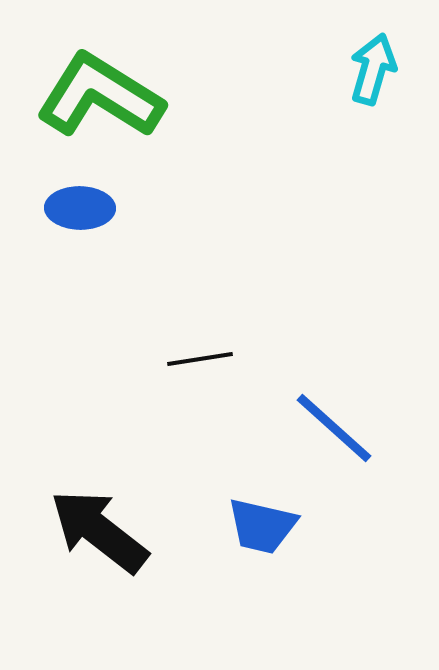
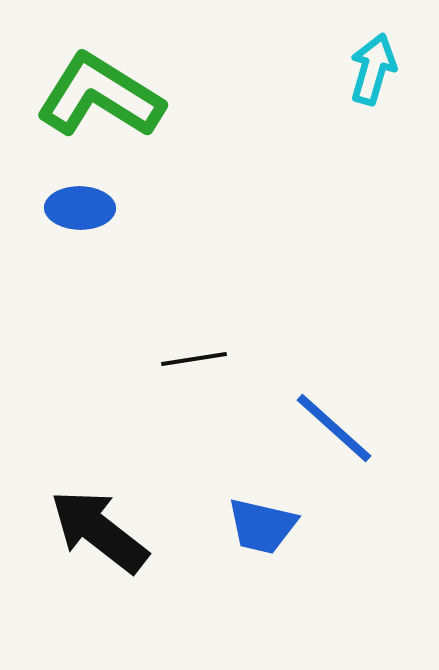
black line: moved 6 px left
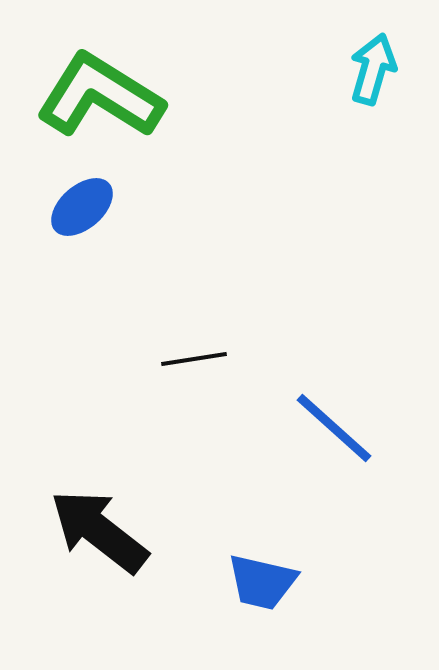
blue ellipse: moved 2 px right, 1 px up; rotated 42 degrees counterclockwise
blue trapezoid: moved 56 px down
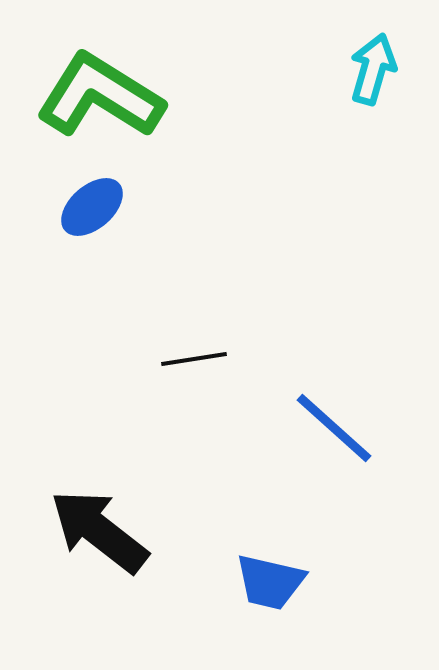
blue ellipse: moved 10 px right
blue trapezoid: moved 8 px right
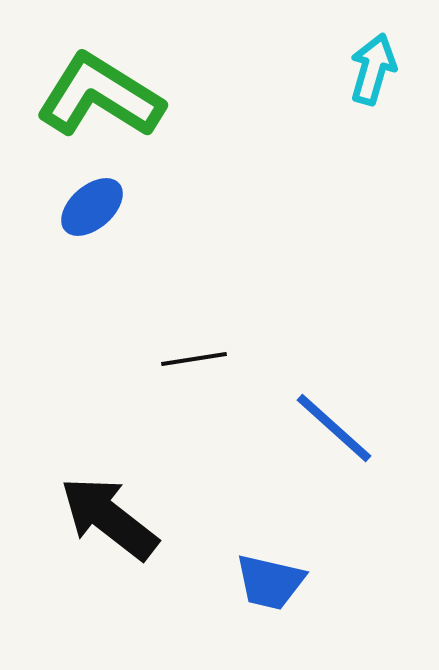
black arrow: moved 10 px right, 13 px up
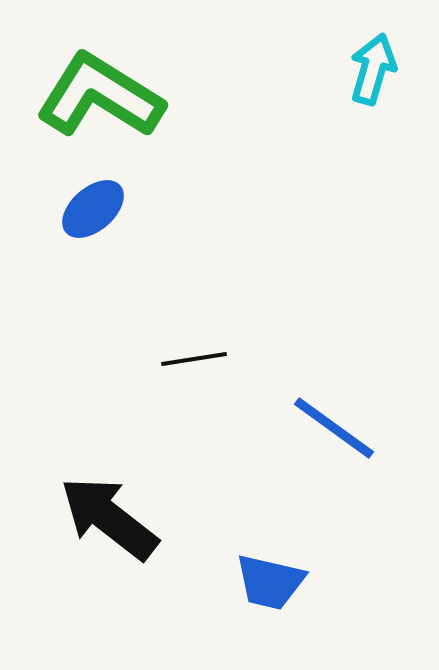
blue ellipse: moved 1 px right, 2 px down
blue line: rotated 6 degrees counterclockwise
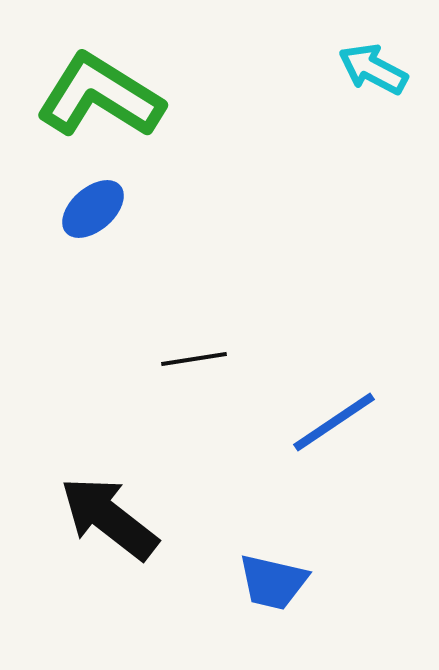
cyan arrow: rotated 78 degrees counterclockwise
blue line: moved 6 px up; rotated 70 degrees counterclockwise
blue trapezoid: moved 3 px right
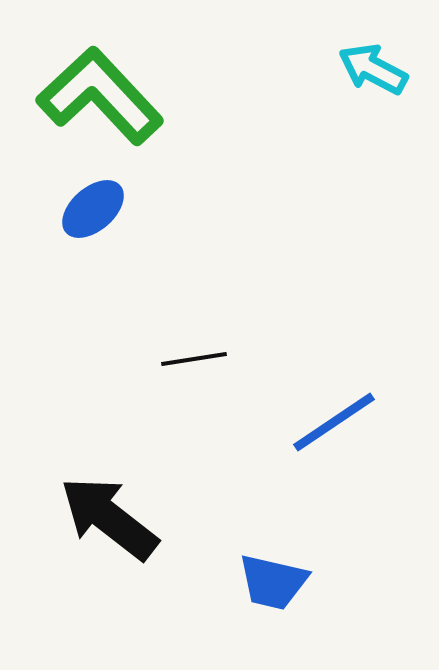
green L-shape: rotated 15 degrees clockwise
